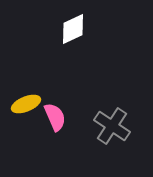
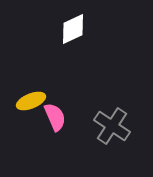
yellow ellipse: moved 5 px right, 3 px up
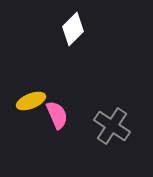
white diamond: rotated 20 degrees counterclockwise
pink semicircle: moved 2 px right, 2 px up
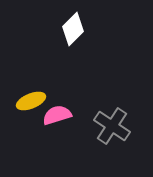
pink semicircle: rotated 84 degrees counterclockwise
